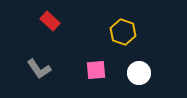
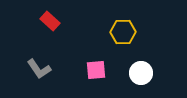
yellow hexagon: rotated 20 degrees counterclockwise
white circle: moved 2 px right
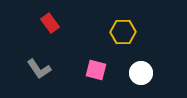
red rectangle: moved 2 px down; rotated 12 degrees clockwise
pink square: rotated 20 degrees clockwise
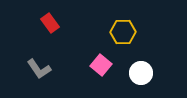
pink square: moved 5 px right, 5 px up; rotated 25 degrees clockwise
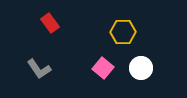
pink square: moved 2 px right, 3 px down
white circle: moved 5 px up
